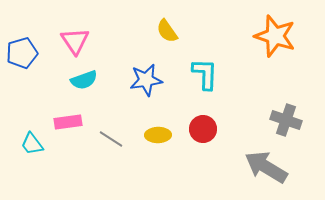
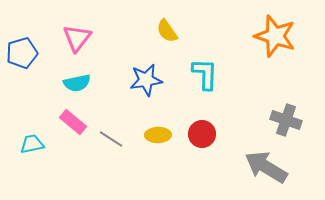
pink triangle: moved 2 px right, 3 px up; rotated 12 degrees clockwise
cyan semicircle: moved 7 px left, 3 px down; rotated 8 degrees clockwise
pink rectangle: moved 5 px right; rotated 48 degrees clockwise
red circle: moved 1 px left, 5 px down
cyan trapezoid: rotated 115 degrees clockwise
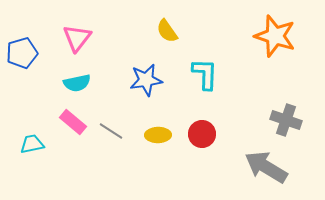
gray line: moved 8 px up
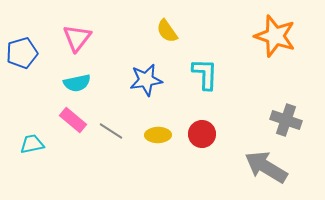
pink rectangle: moved 2 px up
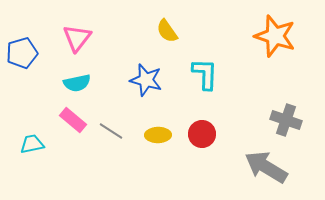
blue star: rotated 24 degrees clockwise
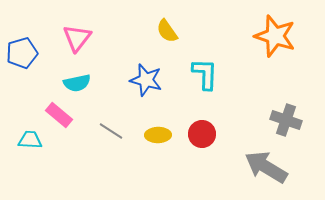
pink rectangle: moved 14 px left, 5 px up
cyan trapezoid: moved 2 px left, 4 px up; rotated 15 degrees clockwise
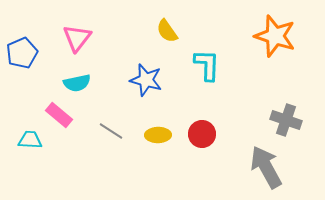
blue pentagon: rotated 8 degrees counterclockwise
cyan L-shape: moved 2 px right, 9 px up
gray arrow: rotated 30 degrees clockwise
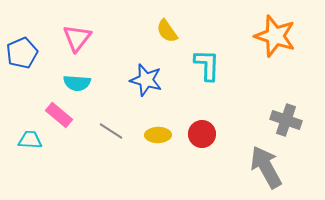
cyan semicircle: rotated 16 degrees clockwise
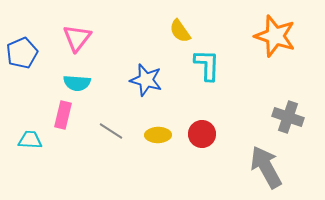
yellow semicircle: moved 13 px right
pink rectangle: moved 4 px right; rotated 64 degrees clockwise
gray cross: moved 2 px right, 3 px up
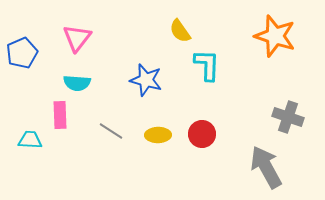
pink rectangle: moved 3 px left; rotated 16 degrees counterclockwise
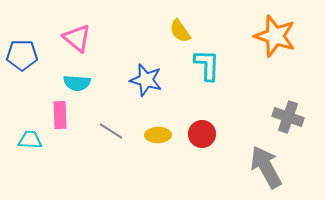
pink triangle: rotated 28 degrees counterclockwise
blue pentagon: moved 2 px down; rotated 24 degrees clockwise
